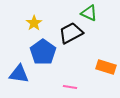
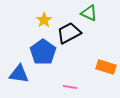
yellow star: moved 10 px right, 3 px up
black trapezoid: moved 2 px left
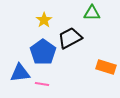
green triangle: moved 3 px right; rotated 24 degrees counterclockwise
black trapezoid: moved 1 px right, 5 px down
blue triangle: moved 1 px right, 1 px up; rotated 15 degrees counterclockwise
pink line: moved 28 px left, 3 px up
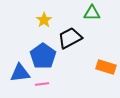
blue pentagon: moved 4 px down
pink line: rotated 16 degrees counterclockwise
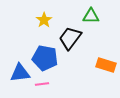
green triangle: moved 1 px left, 3 px down
black trapezoid: rotated 25 degrees counterclockwise
blue pentagon: moved 2 px right, 2 px down; rotated 25 degrees counterclockwise
orange rectangle: moved 2 px up
